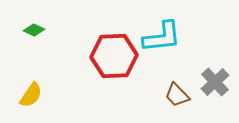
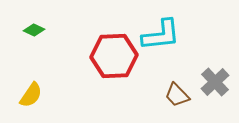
cyan L-shape: moved 1 px left, 2 px up
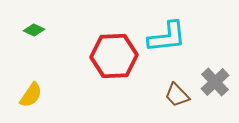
cyan L-shape: moved 6 px right, 2 px down
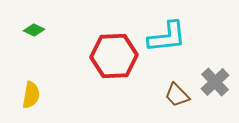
yellow semicircle: rotated 24 degrees counterclockwise
